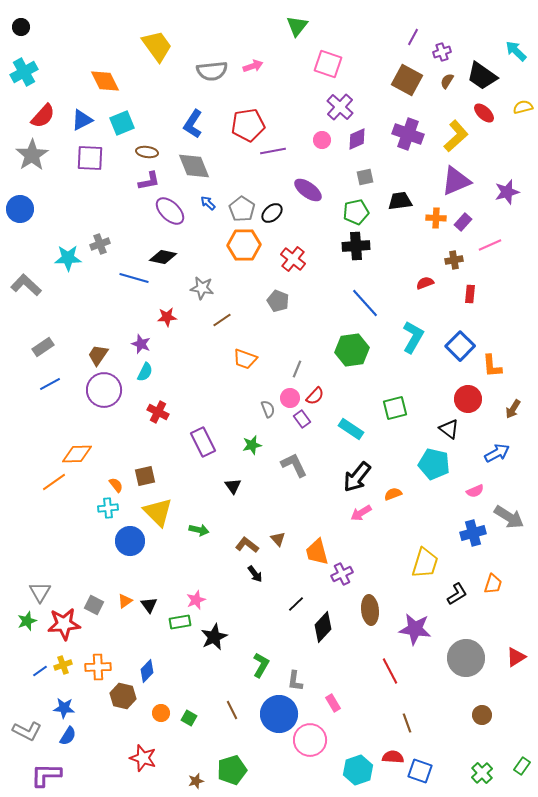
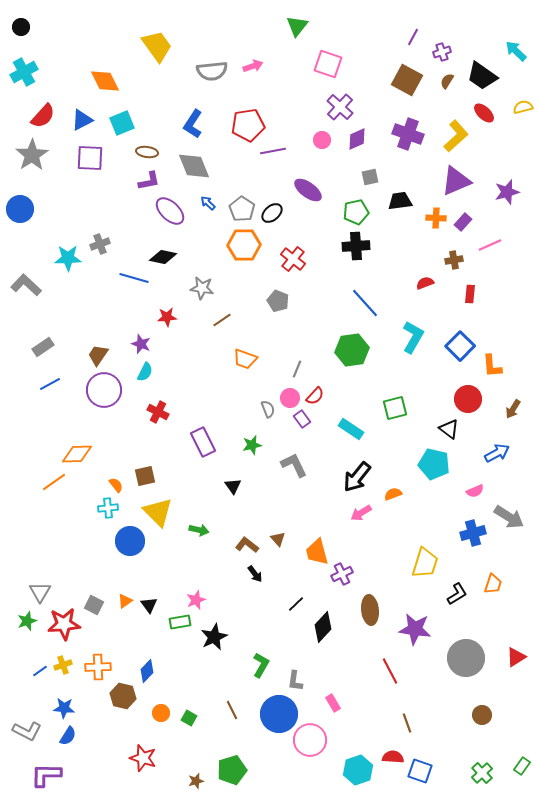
gray square at (365, 177): moved 5 px right
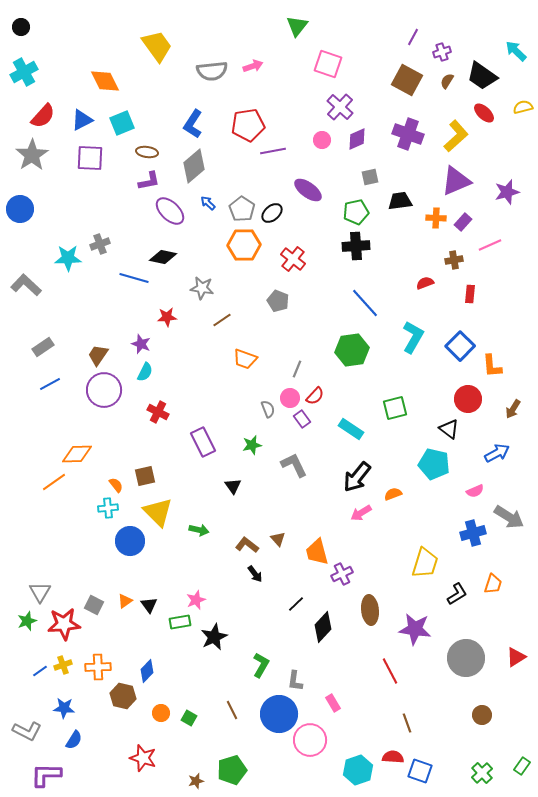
gray diamond at (194, 166): rotated 72 degrees clockwise
blue semicircle at (68, 736): moved 6 px right, 4 px down
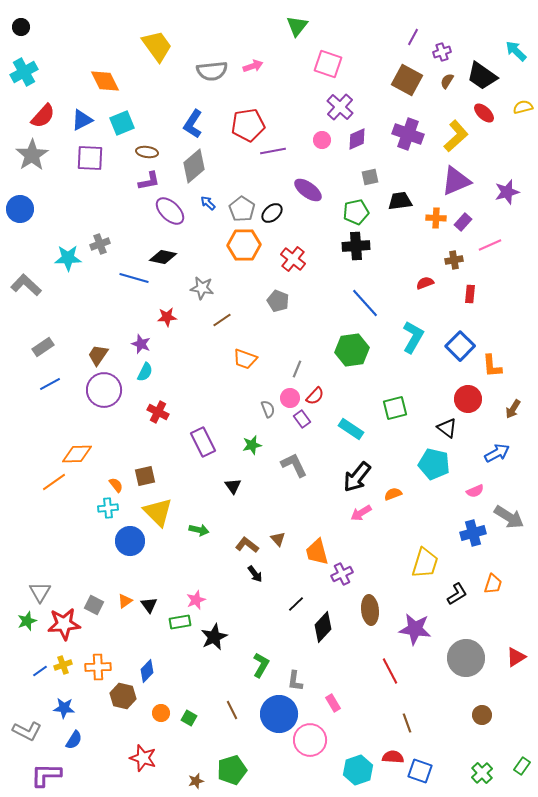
black triangle at (449, 429): moved 2 px left, 1 px up
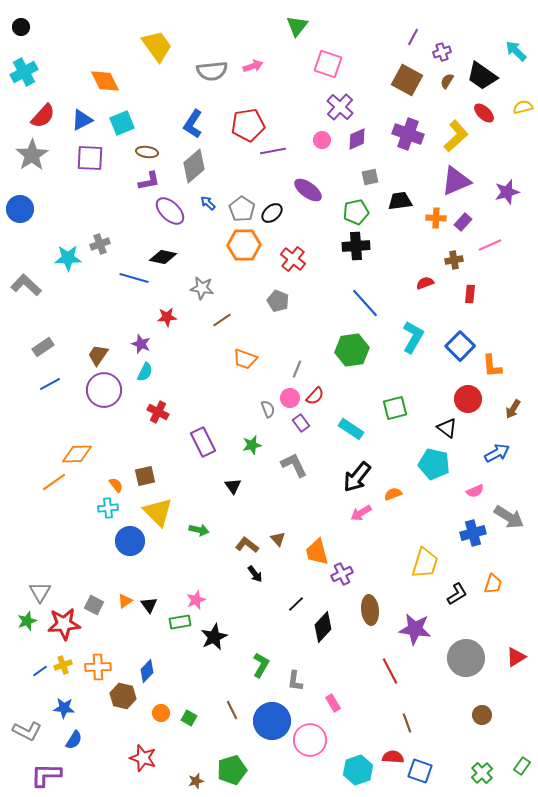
purple rectangle at (302, 419): moved 1 px left, 4 px down
blue circle at (279, 714): moved 7 px left, 7 px down
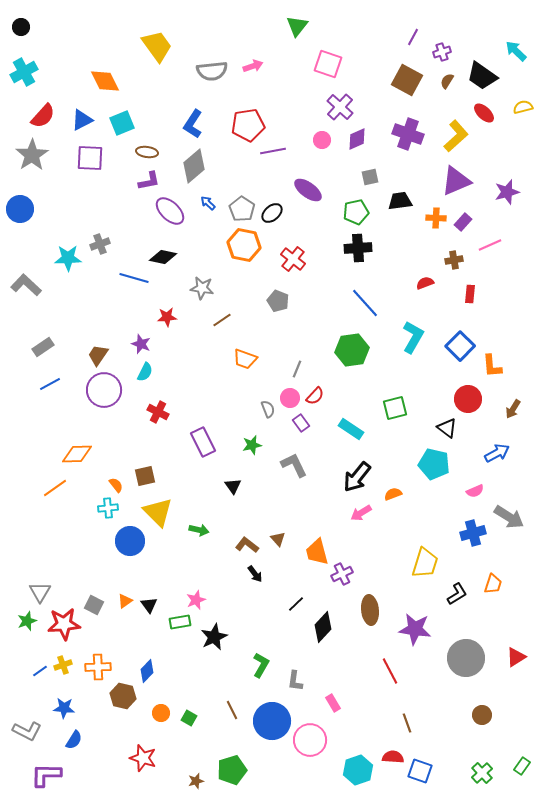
orange hexagon at (244, 245): rotated 12 degrees clockwise
black cross at (356, 246): moved 2 px right, 2 px down
orange line at (54, 482): moved 1 px right, 6 px down
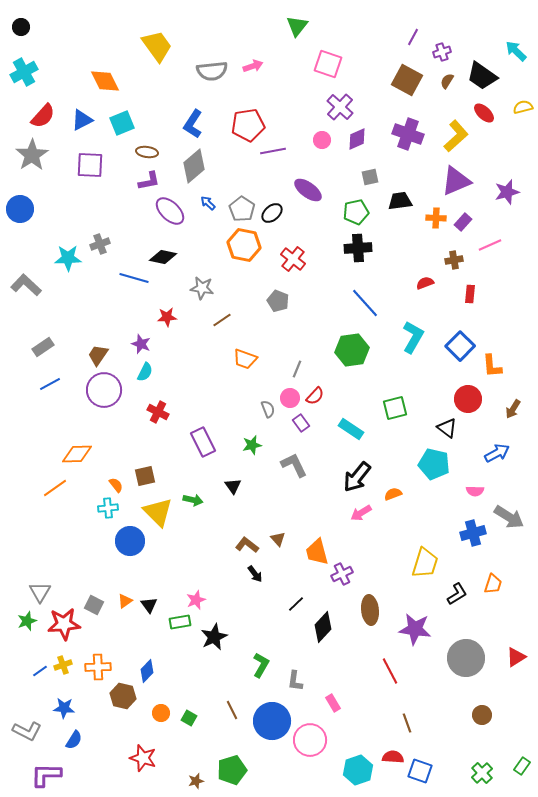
purple square at (90, 158): moved 7 px down
pink semicircle at (475, 491): rotated 24 degrees clockwise
green arrow at (199, 530): moved 6 px left, 30 px up
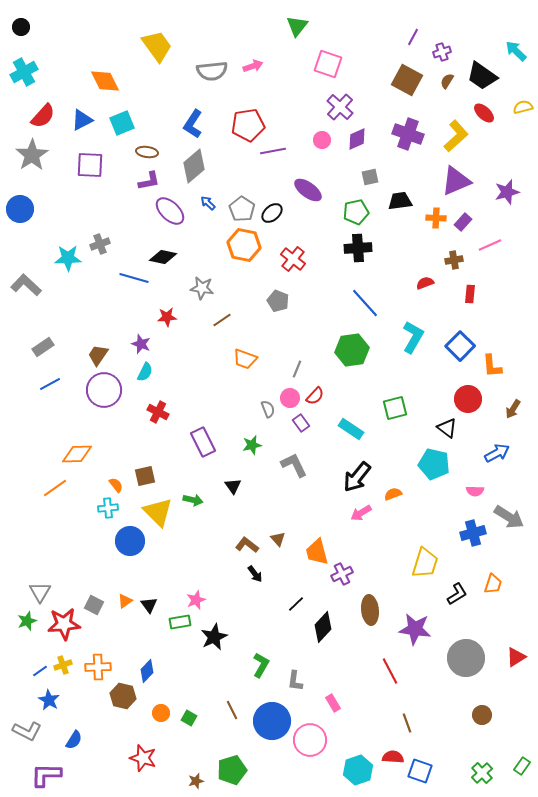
blue star at (64, 708): moved 15 px left, 8 px up; rotated 25 degrees clockwise
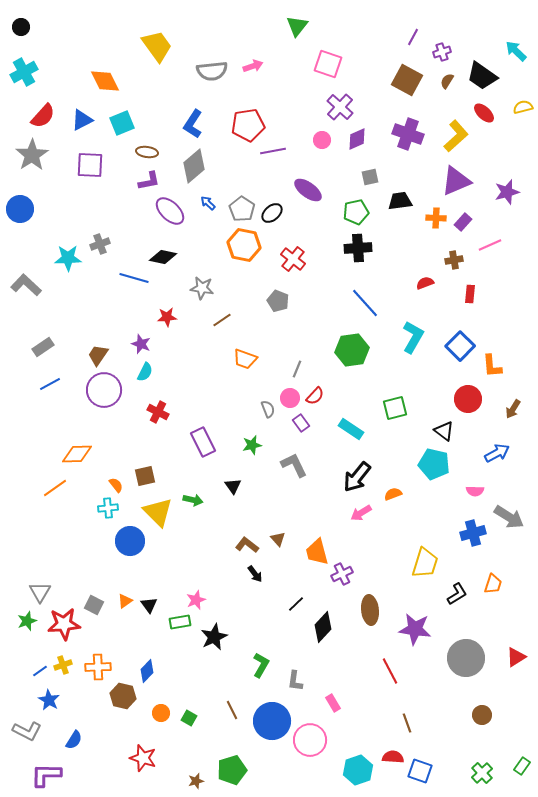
black triangle at (447, 428): moved 3 px left, 3 px down
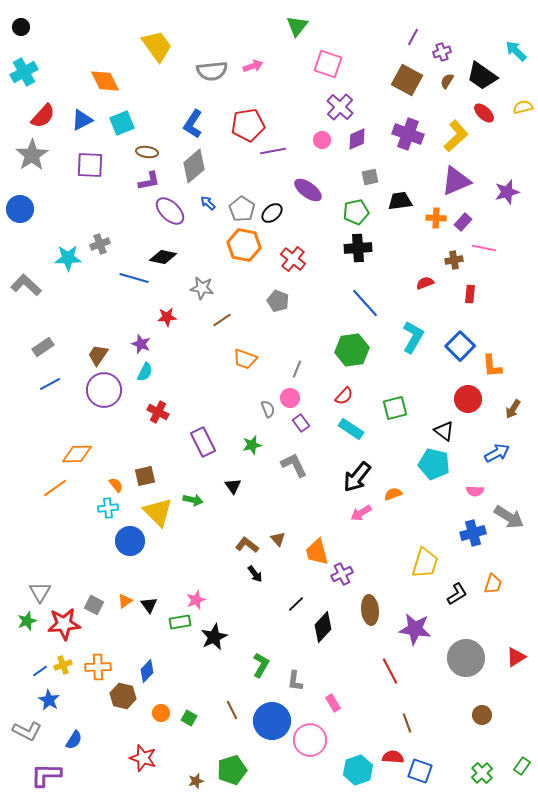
pink line at (490, 245): moved 6 px left, 3 px down; rotated 35 degrees clockwise
red semicircle at (315, 396): moved 29 px right
